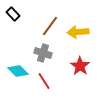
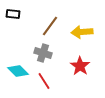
black rectangle: rotated 40 degrees counterclockwise
yellow arrow: moved 4 px right
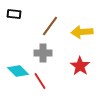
black rectangle: moved 1 px right
gray cross: rotated 18 degrees counterclockwise
red line: moved 4 px left
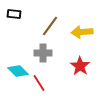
red line: moved 1 px left, 2 px down
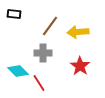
yellow arrow: moved 4 px left
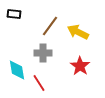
yellow arrow: rotated 30 degrees clockwise
cyan diamond: moved 1 px left, 1 px up; rotated 35 degrees clockwise
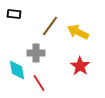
gray cross: moved 7 px left
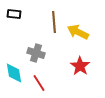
brown line: moved 4 px right, 4 px up; rotated 40 degrees counterclockwise
gray cross: rotated 18 degrees clockwise
cyan diamond: moved 3 px left, 3 px down
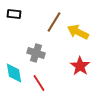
brown line: rotated 35 degrees clockwise
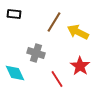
cyan diamond: moved 1 px right; rotated 15 degrees counterclockwise
red line: moved 18 px right, 4 px up
